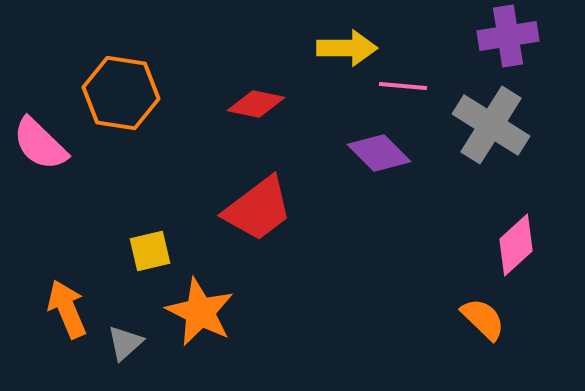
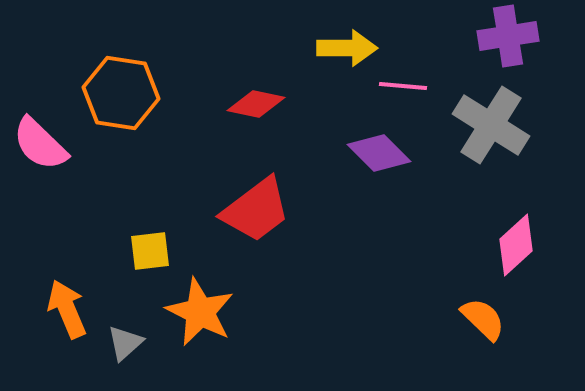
red trapezoid: moved 2 px left, 1 px down
yellow square: rotated 6 degrees clockwise
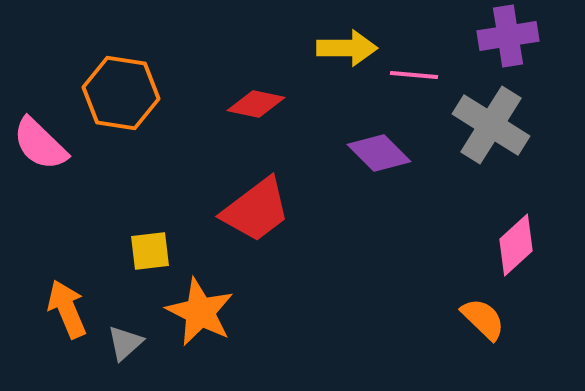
pink line: moved 11 px right, 11 px up
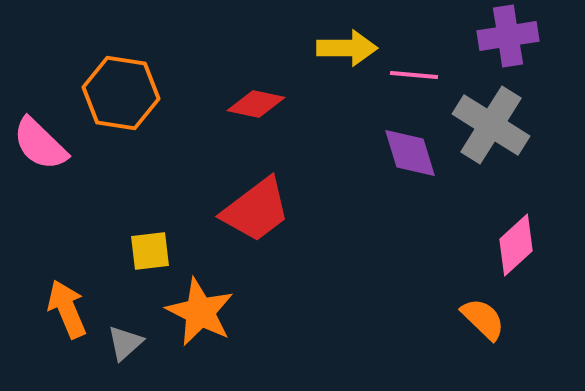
purple diamond: moved 31 px right; rotated 28 degrees clockwise
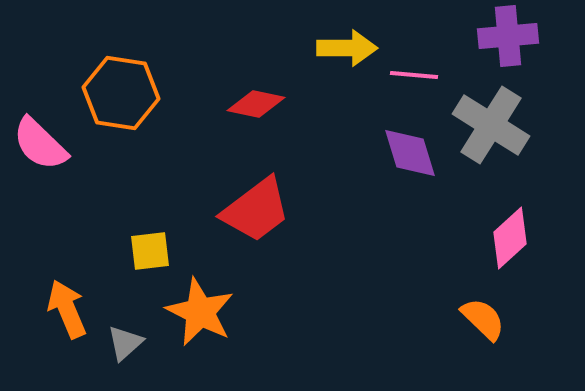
purple cross: rotated 4 degrees clockwise
pink diamond: moved 6 px left, 7 px up
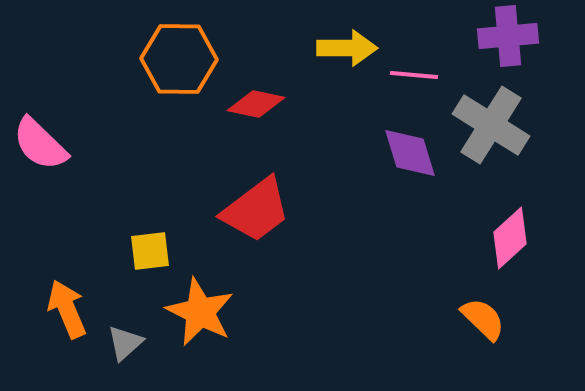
orange hexagon: moved 58 px right, 34 px up; rotated 8 degrees counterclockwise
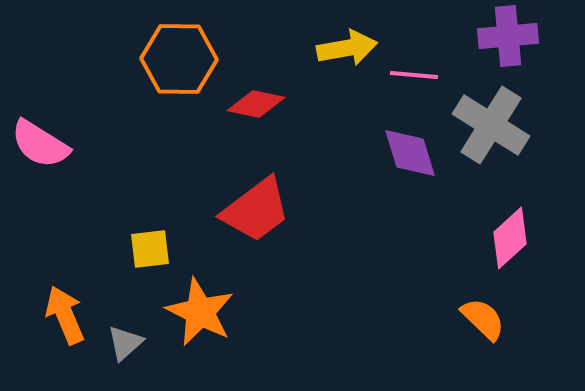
yellow arrow: rotated 10 degrees counterclockwise
pink semicircle: rotated 12 degrees counterclockwise
yellow square: moved 2 px up
orange arrow: moved 2 px left, 6 px down
